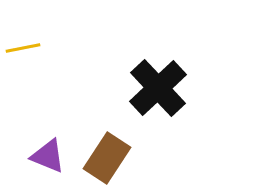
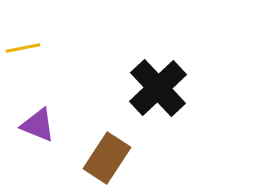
purple triangle: moved 10 px left, 31 px up
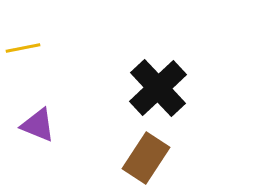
brown rectangle: moved 39 px right
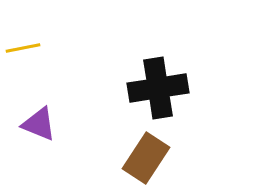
black cross: rotated 34 degrees clockwise
purple triangle: moved 1 px right, 1 px up
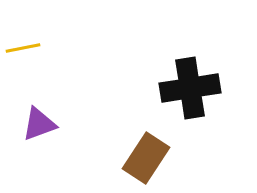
black cross: moved 32 px right
purple triangle: rotated 42 degrees counterclockwise
